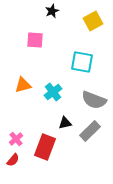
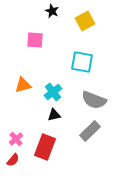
black star: rotated 24 degrees counterclockwise
yellow square: moved 8 px left
black triangle: moved 11 px left, 8 px up
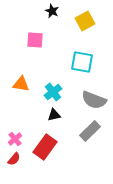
orange triangle: moved 2 px left, 1 px up; rotated 24 degrees clockwise
pink cross: moved 1 px left
red rectangle: rotated 15 degrees clockwise
red semicircle: moved 1 px right, 1 px up
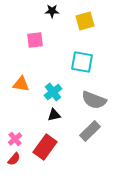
black star: rotated 24 degrees counterclockwise
yellow square: rotated 12 degrees clockwise
pink square: rotated 12 degrees counterclockwise
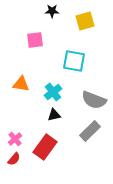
cyan square: moved 8 px left, 1 px up
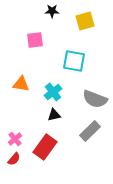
gray semicircle: moved 1 px right, 1 px up
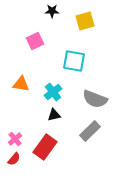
pink square: moved 1 px down; rotated 18 degrees counterclockwise
